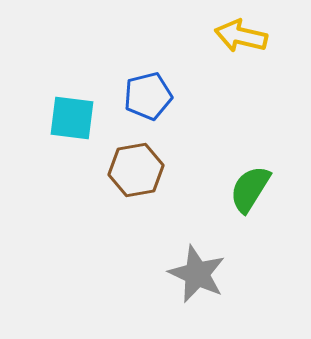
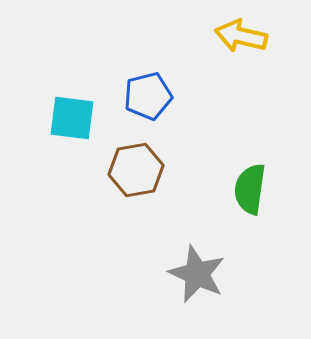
green semicircle: rotated 24 degrees counterclockwise
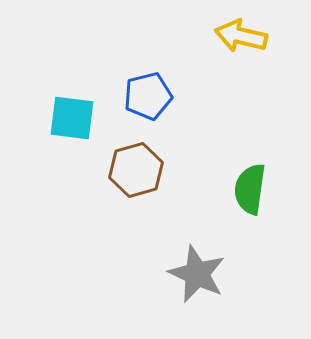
brown hexagon: rotated 6 degrees counterclockwise
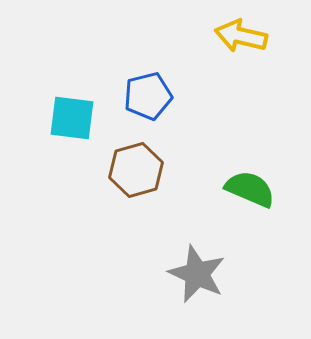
green semicircle: rotated 105 degrees clockwise
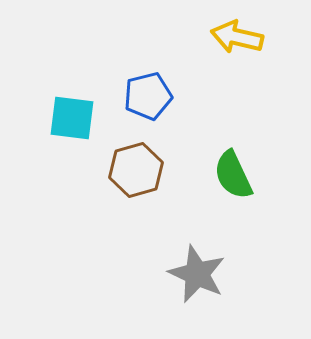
yellow arrow: moved 4 px left, 1 px down
green semicircle: moved 17 px left, 14 px up; rotated 138 degrees counterclockwise
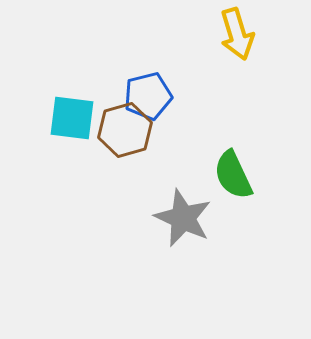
yellow arrow: moved 3 px up; rotated 120 degrees counterclockwise
brown hexagon: moved 11 px left, 40 px up
gray star: moved 14 px left, 56 px up
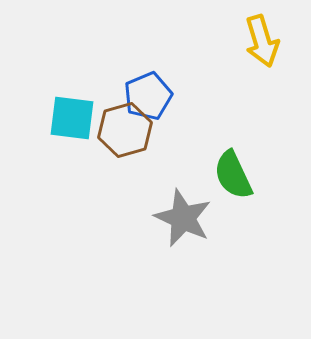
yellow arrow: moved 25 px right, 7 px down
blue pentagon: rotated 9 degrees counterclockwise
